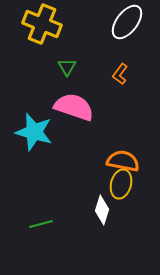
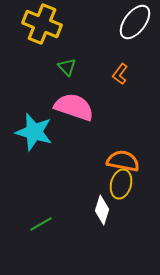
white ellipse: moved 8 px right
green triangle: rotated 12 degrees counterclockwise
green line: rotated 15 degrees counterclockwise
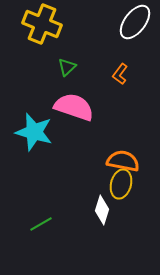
green triangle: rotated 30 degrees clockwise
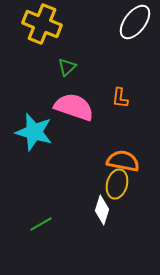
orange L-shape: moved 24 px down; rotated 30 degrees counterclockwise
yellow ellipse: moved 4 px left
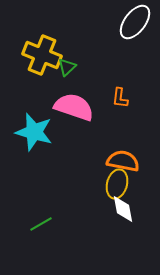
yellow cross: moved 31 px down
white diamond: moved 21 px right, 1 px up; rotated 28 degrees counterclockwise
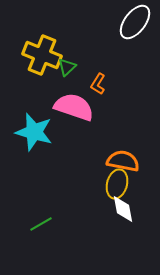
orange L-shape: moved 22 px left, 14 px up; rotated 25 degrees clockwise
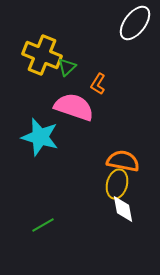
white ellipse: moved 1 px down
cyan star: moved 6 px right, 5 px down
green line: moved 2 px right, 1 px down
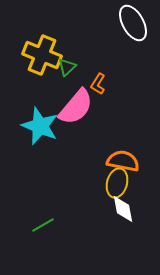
white ellipse: moved 2 px left; rotated 66 degrees counterclockwise
pink semicircle: moved 2 px right; rotated 111 degrees clockwise
cyan star: moved 11 px up; rotated 6 degrees clockwise
yellow ellipse: moved 1 px up
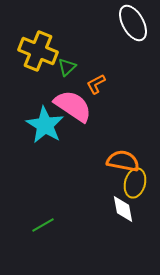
yellow cross: moved 4 px left, 4 px up
orange L-shape: moved 2 px left; rotated 30 degrees clockwise
pink semicircle: moved 3 px left, 1 px up; rotated 96 degrees counterclockwise
cyan star: moved 5 px right, 1 px up; rotated 9 degrees clockwise
yellow ellipse: moved 18 px right
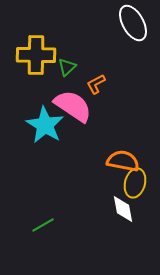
yellow cross: moved 2 px left, 4 px down; rotated 21 degrees counterclockwise
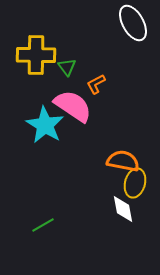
green triangle: rotated 24 degrees counterclockwise
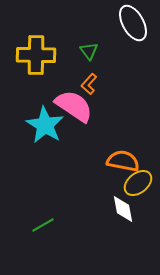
green triangle: moved 22 px right, 16 px up
orange L-shape: moved 7 px left; rotated 20 degrees counterclockwise
pink semicircle: moved 1 px right
yellow ellipse: moved 3 px right; rotated 36 degrees clockwise
